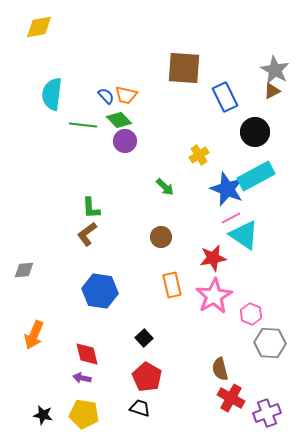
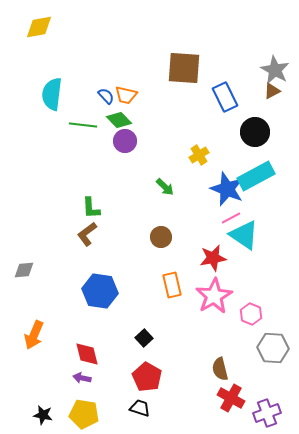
gray hexagon: moved 3 px right, 5 px down
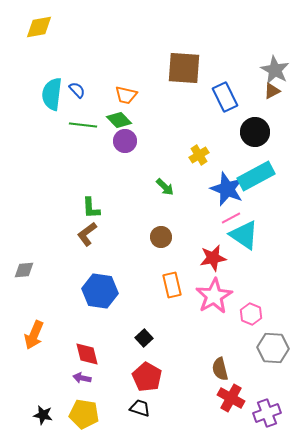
blue semicircle: moved 29 px left, 6 px up
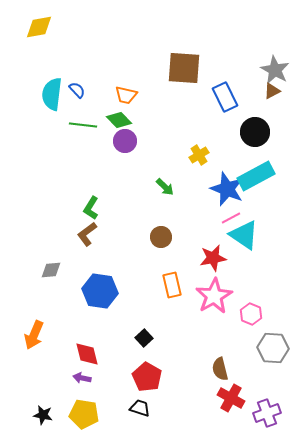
green L-shape: rotated 35 degrees clockwise
gray diamond: moved 27 px right
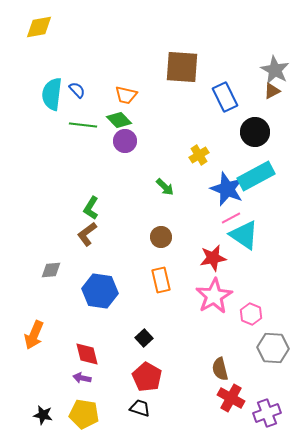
brown square: moved 2 px left, 1 px up
orange rectangle: moved 11 px left, 5 px up
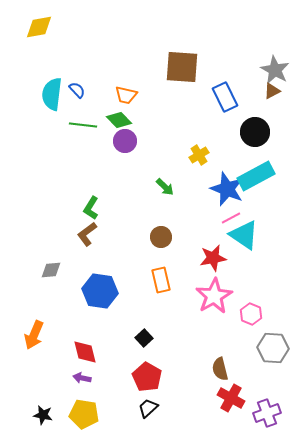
red diamond: moved 2 px left, 2 px up
black trapezoid: moved 8 px right; rotated 60 degrees counterclockwise
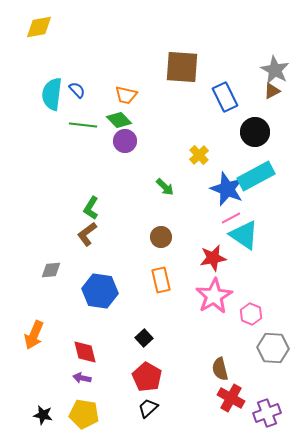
yellow cross: rotated 12 degrees counterclockwise
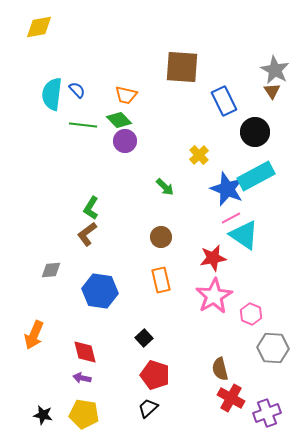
brown triangle: rotated 36 degrees counterclockwise
blue rectangle: moved 1 px left, 4 px down
red pentagon: moved 8 px right, 2 px up; rotated 12 degrees counterclockwise
